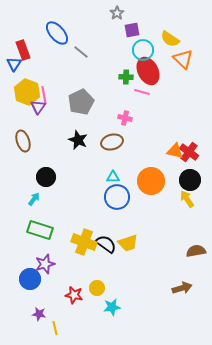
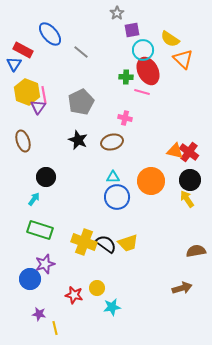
blue ellipse at (57, 33): moved 7 px left, 1 px down
red rectangle at (23, 50): rotated 42 degrees counterclockwise
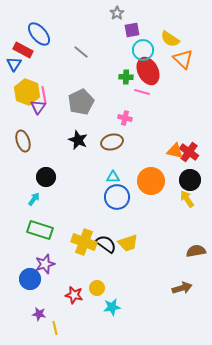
blue ellipse at (50, 34): moved 11 px left
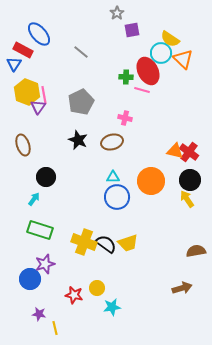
cyan circle at (143, 50): moved 18 px right, 3 px down
pink line at (142, 92): moved 2 px up
brown ellipse at (23, 141): moved 4 px down
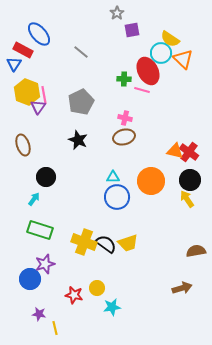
green cross at (126, 77): moved 2 px left, 2 px down
brown ellipse at (112, 142): moved 12 px right, 5 px up
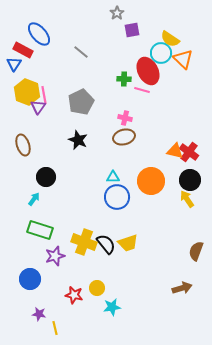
black semicircle at (106, 244): rotated 15 degrees clockwise
brown semicircle at (196, 251): rotated 60 degrees counterclockwise
purple star at (45, 264): moved 10 px right, 8 px up
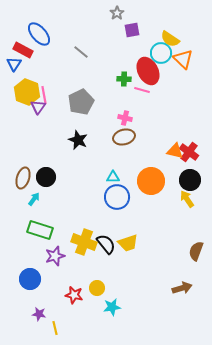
brown ellipse at (23, 145): moved 33 px down; rotated 35 degrees clockwise
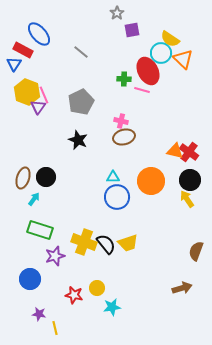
pink line at (44, 95): rotated 12 degrees counterclockwise
pink cross at (125, 118): moved 4 px left, 3 px down
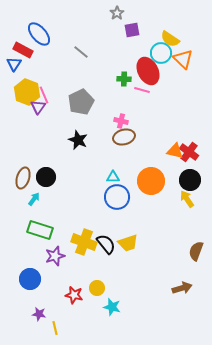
cyan star at (112, 307): rotated 24 degrees clockwise
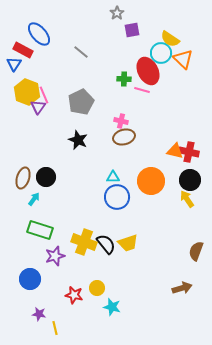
red cross at (189, 152): rotated 24 degrees counterclockwise
